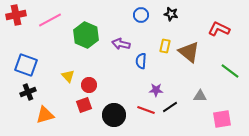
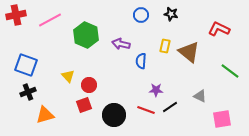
gray triangle: rotated 24 degrees clockwise
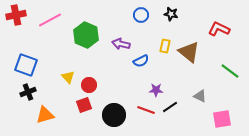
blue semicircle: rotated 119 degrees counterclockwise
yellow triangle: moved 1 px down
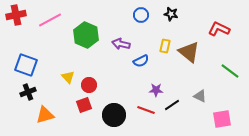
black line: moved 2 px right, 2 px up
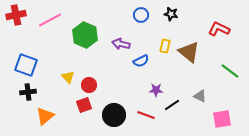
green hexagon: moved 1 px left
black cross: rotated 14 degrees clockwise
red line: moved 5 px down
orange triangle: moved 1 px down; rotated 24 degrees counterclockwise
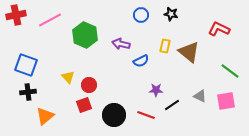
pink square: moved 4 px right, 18 px up
